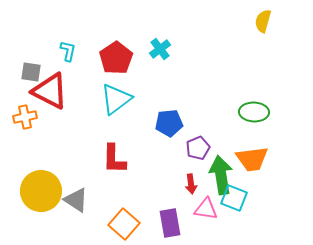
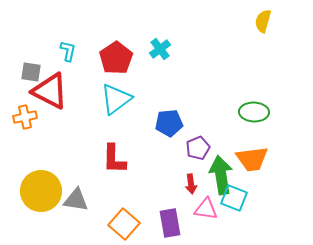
gray triangle: rotated 24 degrees counterclockwise
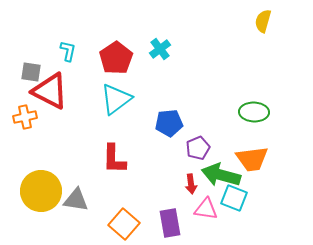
green arrow: rotated 66 degrees counterclockwise
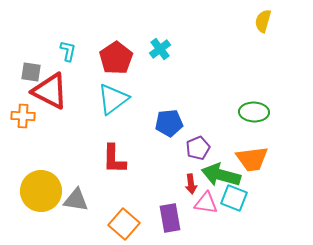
cyan triangle: moved 3 px left
orange cross: moved 2 px left, 1 px up; rotated 15 degrees clockwise
pink triangle: moved 6 px up
purple rectangle: moved 5 px up
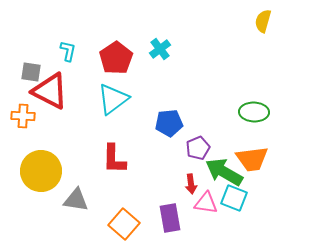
green arrow: moved 3 px right, 3 px up; rotated 15 degrees clockwise
yellow circle: moved 20 px up
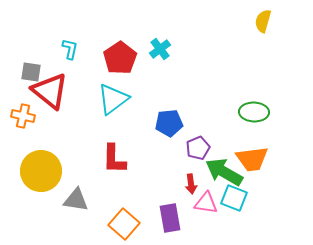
cyan L-shape: moved 2 px right, 2 px up
red pentagon: moved 4 px right
red triangle: rotated 12 degrees clockwise
orange cross: rotated 10 degrees clockwise
